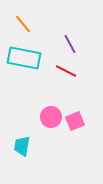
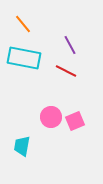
purple line: moved 1 px down
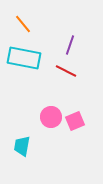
purple line: rotated 48 degrees clockwise
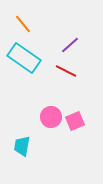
purple line: rotated 30 degrees clockwise
cyan rectangle: rotated 24 degrees clockwise
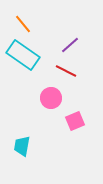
cyan rectangle: moved 1 px left, 3 px up
pink circle: moved 19 px up
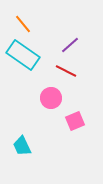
cyan trapezoid: rotated 35 degrees counterclockwise
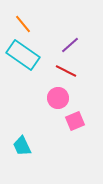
pink circle: moved 7 px right
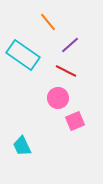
orange line: moved 25 px right, 2 px up
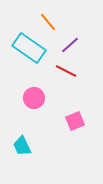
cyan rectangle: moved 6 px right, 7 px up
pink circle: moved 24 px left
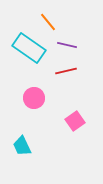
purple line: moved 3 px left; rotated 54 degrees clockwise
red line: rotated 40 degrees counterclockwise
pink square: rotated 12 degrees counterclockwise
